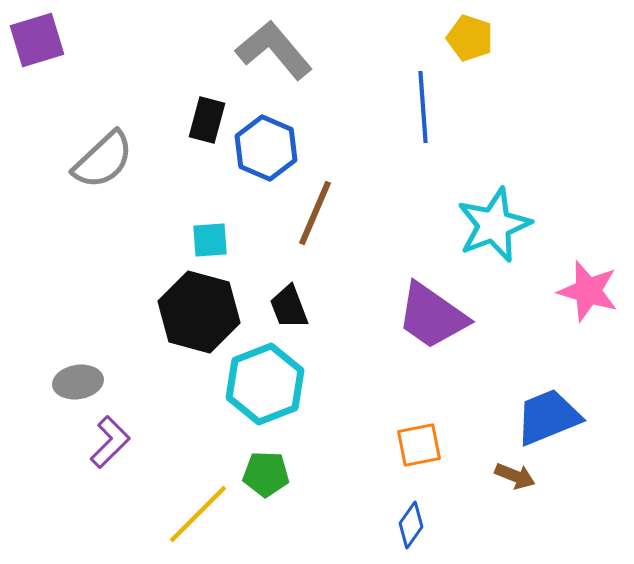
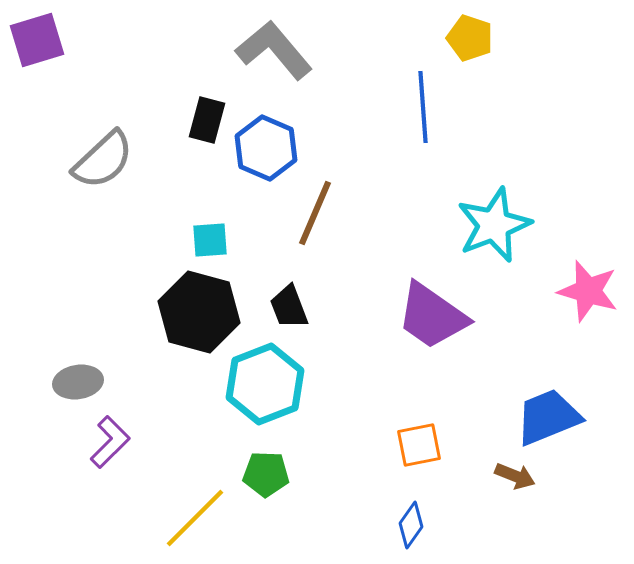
yellow line: moved 3 px left, 4 px down
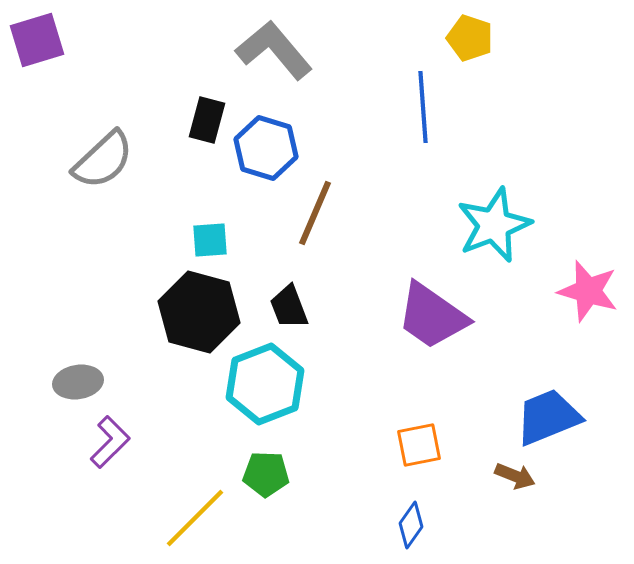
blue hexagon: rotated 6 degrees counterclockwise
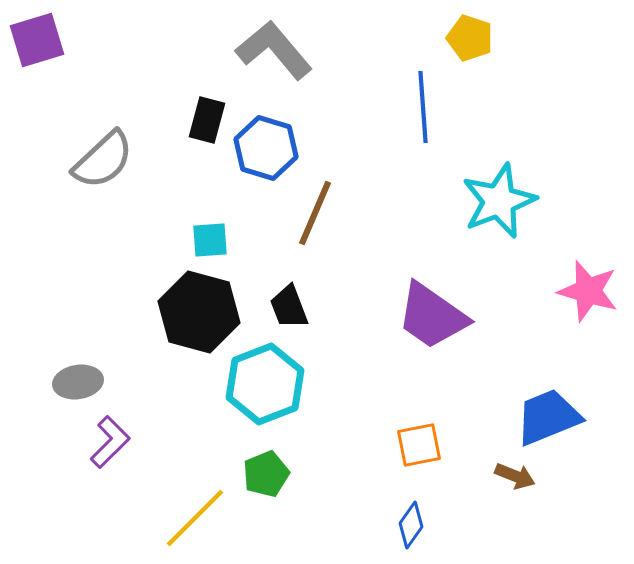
cyan star: moved 5 px right, 24 px up
green pentagon: rotated 24 degrees counterclockwise
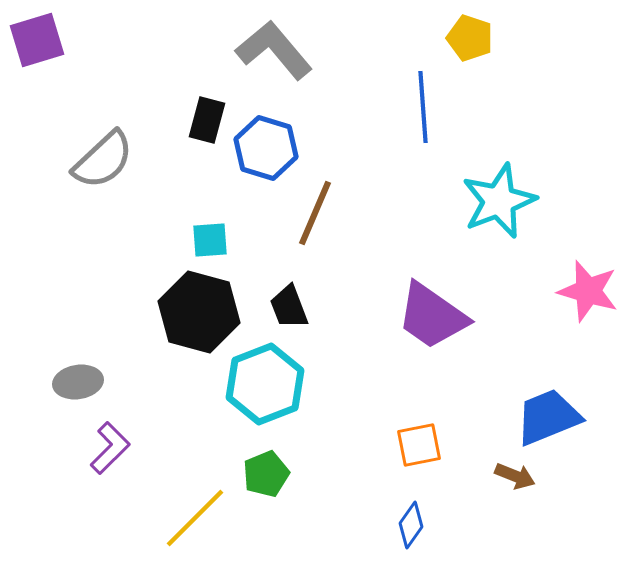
purple L-shape: moved 6 px down
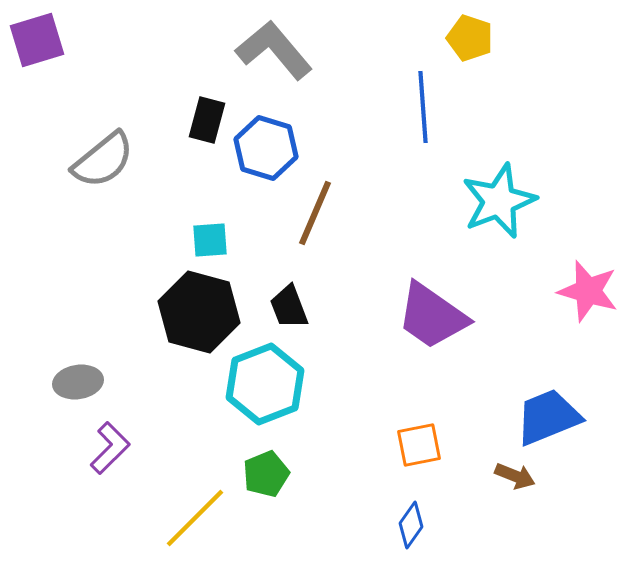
gray semicircle: rotated 4 degrees clockwise
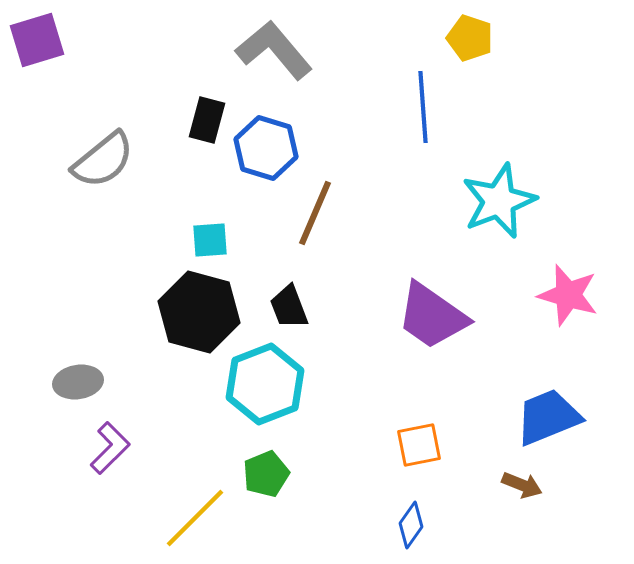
pink star: moved 20 px left, 4 px down
brown arrow: moved 7 px right, 9 px down
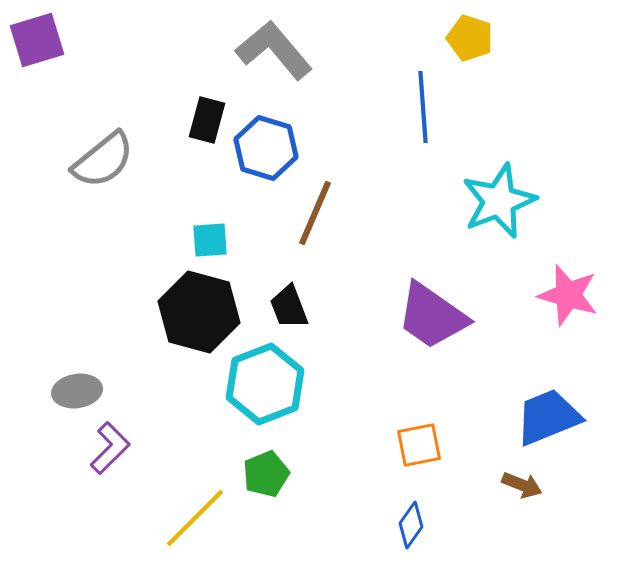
gray ellipse: moved 1 px left, 9 px down
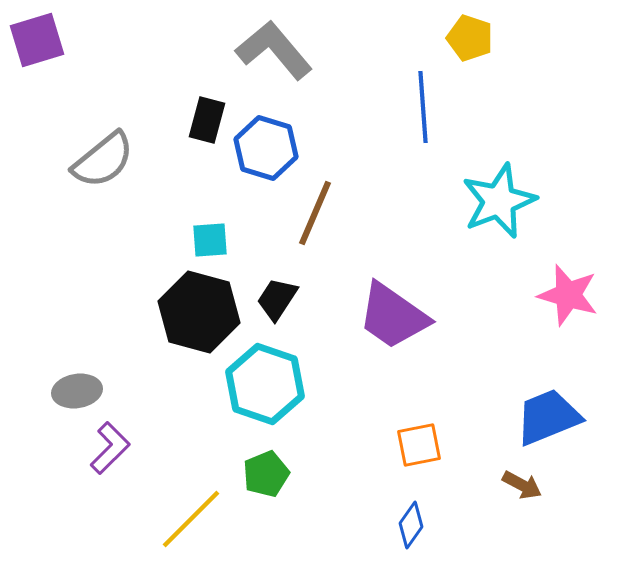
black trapezoid: moved 12 px left, 8 px up; rotated 54 degrees clockwise
purple trapezoid: moved 39 px left
cyan hexagon: rotated 20 degrees counterclockwise
brown arrow: rotated 6 degrees clockwise
yellow line: moved 4 px left, 1 px down
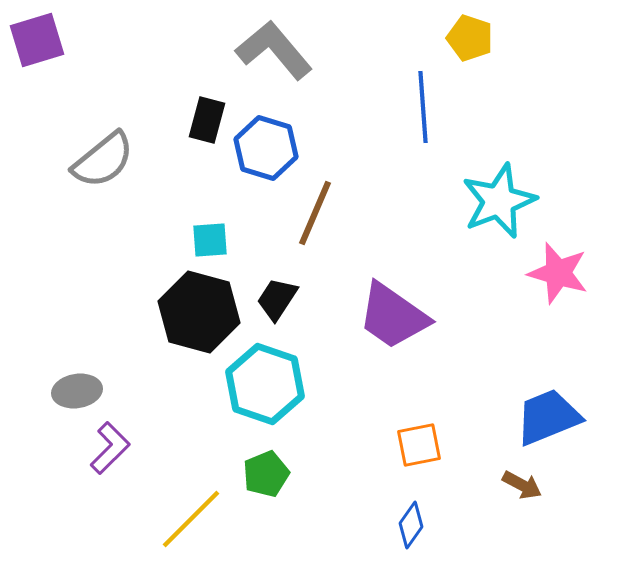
pink star: moved 10 px left, 22 px up
